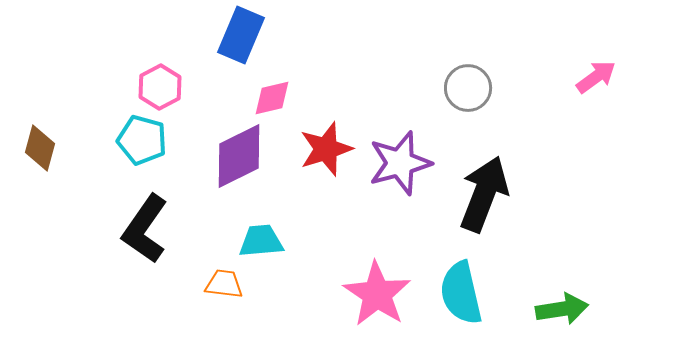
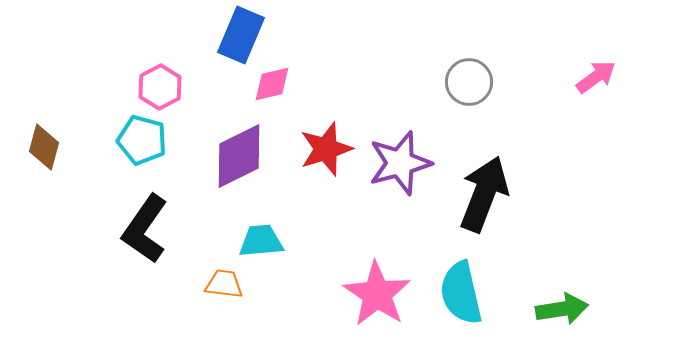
gray circle: moved 1 px right, 6 px up
pink diamond: moved 14 px up
brown diamond: moved 4 px right, 1 px up
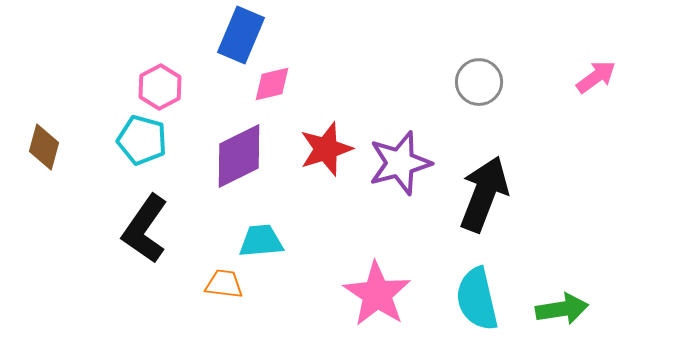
gray circle: moved 10 px right
cyan semicircle: moved 16 px right, 6 px down
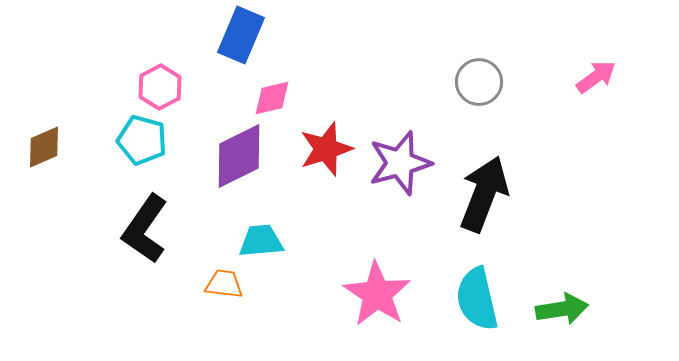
pink diamond: moved 14 px down
brown diamond: rotated 51 degrees clockwise
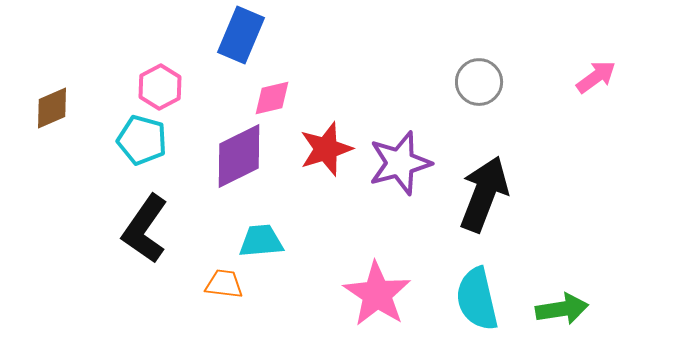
brown diamond: moved 8 px right, 39 px up
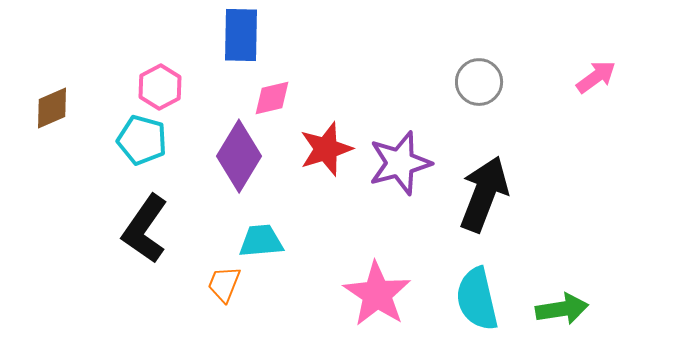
blue rectangle: rotated 22 degrees counterclockwise
purple diamond: rotated 32 degrees counterclockwise
orange trapezoid: rotated 75 degrees counterclockwise
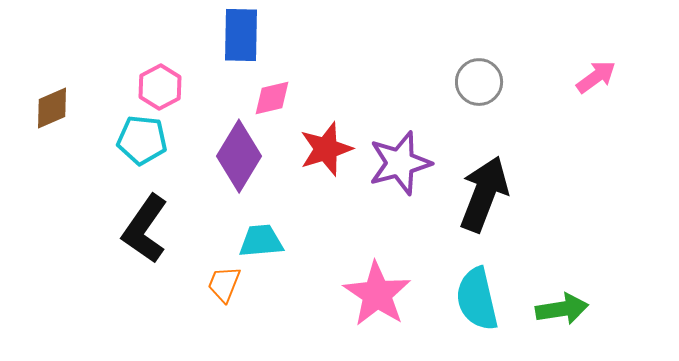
cyan pentagon: rotated 9 degrees counterclockwise
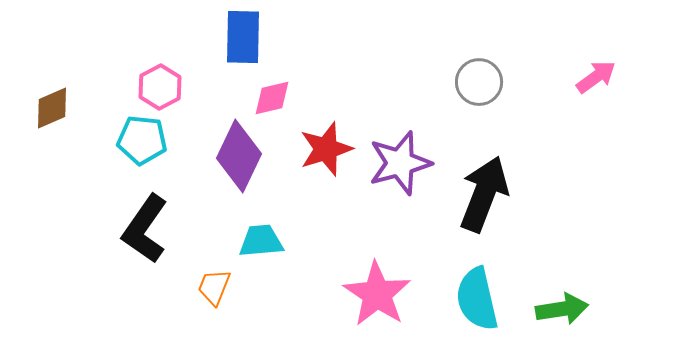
blue rectangle: moved 2 px right, 2 px down
purple diamond: rotated 6 degrees counterclockwise
orange trapezoid: moved 10 px left, 3 px down
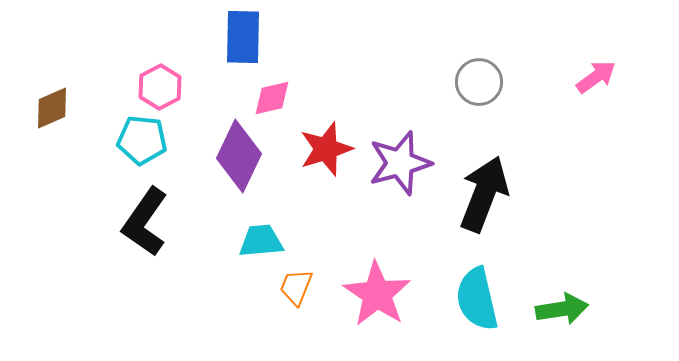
black L-shape: moved 7 px up
orange trapezoid: moved 82 px right
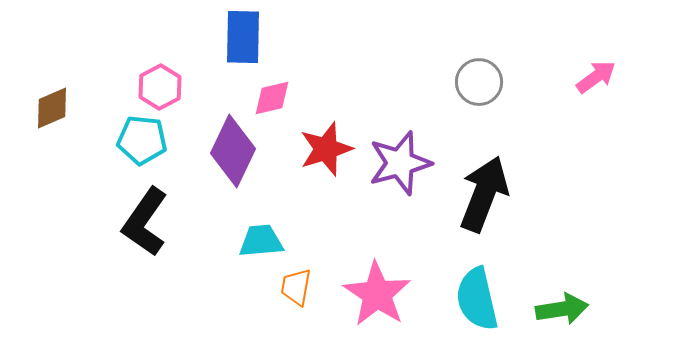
purple diamond: moved 6 px left, 5 px up
orange trapezoid: rotated 12 degrees counterclockwise
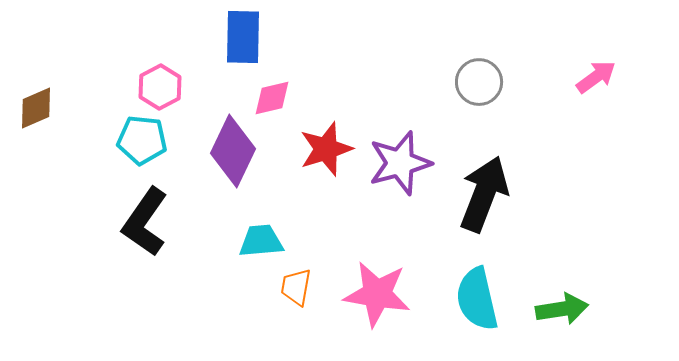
brown diamond: moved 16 px left
pink star: rotated 24 degrees counterclockwise
